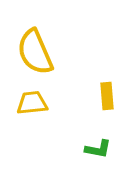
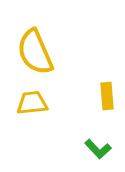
green L-shape: rotated 36 degrees clockwise
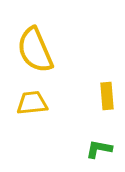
yellow semicircle: moved 2 px up
green L-shape: moved 1 px right; rotated 144 degrees clockwise
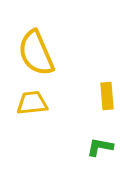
yellow semicircle: moved 1 px right, 3 px down
green L-shape: moved 1 px right, 2 px up
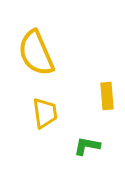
yellow trapezoid: moved 13 px right, 10 px down; rotated 88 degrees clockwise
green L-shape: moved 13 px left, 1 px up
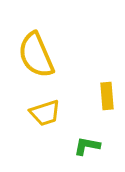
yellow semicircle: moved 2 px down
yellow trapezoid: rotated 80 degrees clockwise
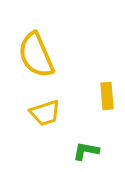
green L-shape: moved 1 px left, 5 px down
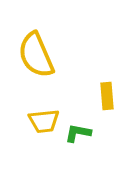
yellow trapezoid: moved 1 px left, 8 px down; rotated 12 degrees clockwise
green L-shape: moved 8 px left, 18 px up
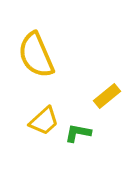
yellow rectangle: rotated 56 degrees clockwise
yellow trapezoid: rotated 36 degrees counterclockwise
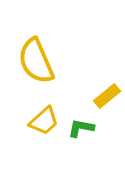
yellow semicircle: moved 6 px down
green L-shape: moved 3 px right, 5 px up
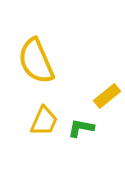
yellow trapezoid: rotated 24 degrees counterclockwise
